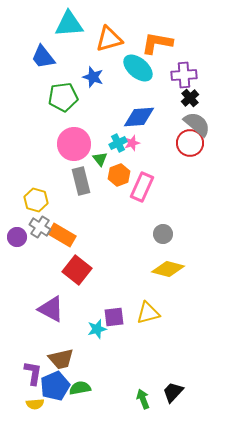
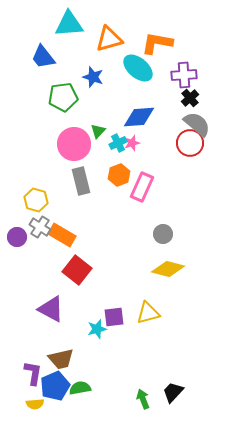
green triangle: moved 2 px left, 28 px up; rotated 21 degrees clockwise
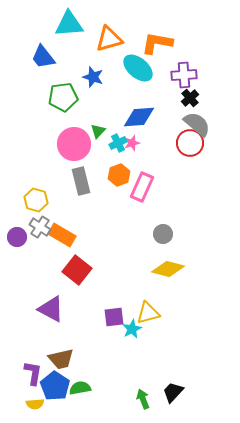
cyan star: moved 35 px right; rotated 12 degrees counterclockwise
blue pentagon: rotated 16 degrees counterclockwise
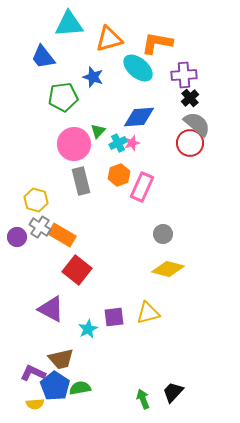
cyan star: moved 44 px left
purple L-shape: rotated 75 degrees counterclockwise
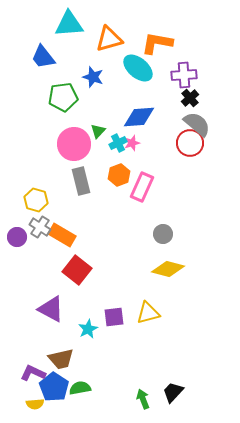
blue pentagon: moved 1 px left, 1 px down
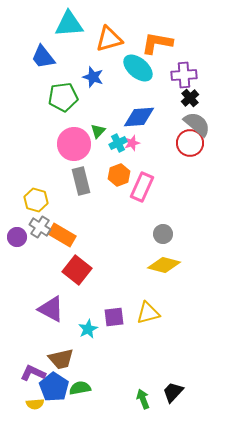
yellow diamond: moved 4 px left, 4 px up
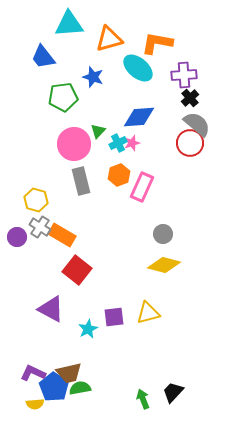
brown trapezoid: moved 8 px right, 14 px down
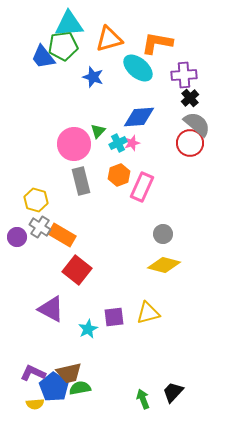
green pentagon: moved 51 px up
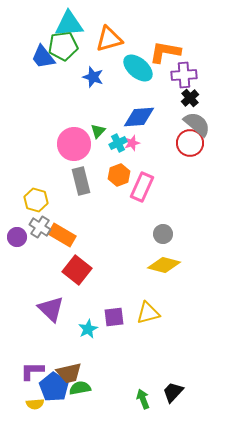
orange L-shape: moved 8 px right, 9 px down
purple triangle: rotated 16 degrees clockwise
purple L-shape: moved 1 px left, 2 px up; rotated 25 degrees counterclockwise
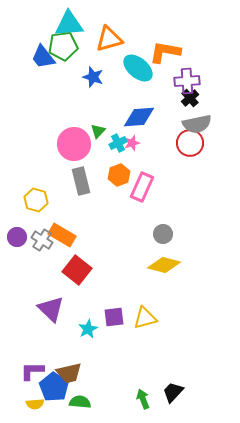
purple cross: moved 3 px right, 6 px down
gray semicircle: rotated 128 degrees clockwise
gray cross: moved 2 px right, 13 px down
yellow triangle: moved 3 px left, 5 px down
green semicircle: moved 14 px down; rotated 15 degrees clockwise
